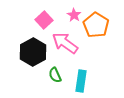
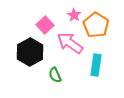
pink square: moved 1 px right, 5 px down
pink arrow: moved 5 px right
black hexagon: moved 3 px left
cyan rectangle: moved 15 px right, 16 px up
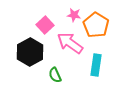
pink star: rotated 24 degrees counterclockwise
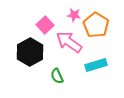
pink arrow: moved 1 px left, 1 px up
cyan rectangle: rotated 65 degrees clockwise
green semicircle: moved 2 px right, 1 px down
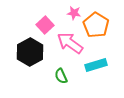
pink star: moved 2 px up
pink arrow: moved 1 px right, 1 px down
green semicircle: moved 4 px right
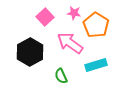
pink square: moved 8 px up
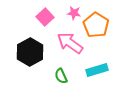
cyan rectangle: moved 1 px right, 5 px down
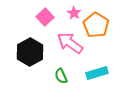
pink star: rotated 24 degrees clockwise
cyan rectangle: moved 3 px down
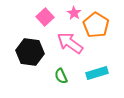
black hexagon: rotated 24 degrees counterclockwise
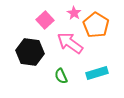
pink square: moved 3 px down
